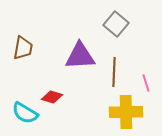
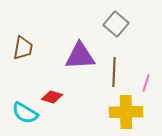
pink line: rotated 36 degrees clockwise
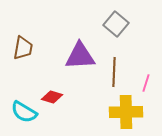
cyan semicircle: moved 1 px left, 1 px up
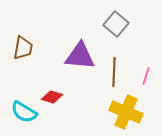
purple triangle: rotated 8 degrees clockwise
pink line: moved 7 px up
yellow cross: rotated 24 degrees clockwise
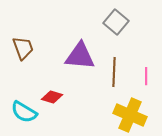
gray square: moved 2 px up
brown trapezoid: rotated 30 degrees counterclockwise
pink line: rotated 18 degrees counterclockwise
yellow cross: moved 4 px right, 3 px down
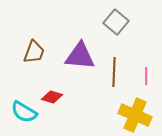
brown trapezoid: moved 11 px right, 4 px down; rotated 40 degrees clockwise
yellow cross: moved 5 px right
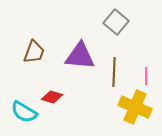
yellow cross: moved 8 px up
